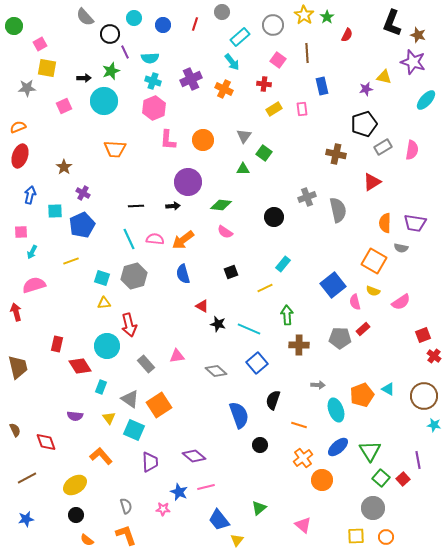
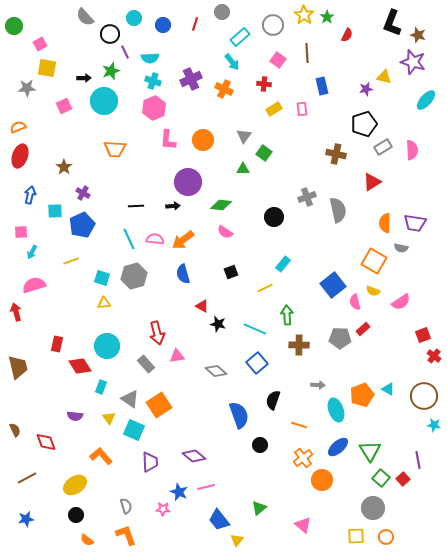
pink semicircle at (412, 150): rotated 12 degrees counterclockwise
red arrow at (129, 325): moved 28 px right, 8 px down
cyan line at (249, 329): moved 6 px right
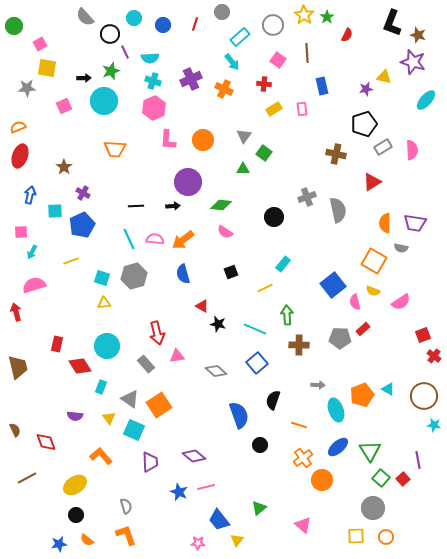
pink star at (163, 509): moved 35 px right, 34 px down
blue star at (26, 519): moved 33 px right, 25 px down
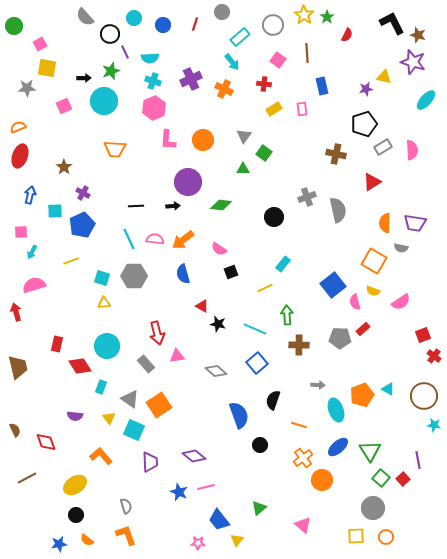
black L-shape at (392, 23): rotated 132 degrees clockwise
pink semicircle at (225, 232): moved 6 px left, 17 px down
gray hexagon at (134, 276): rotated 15 degrees clockwise
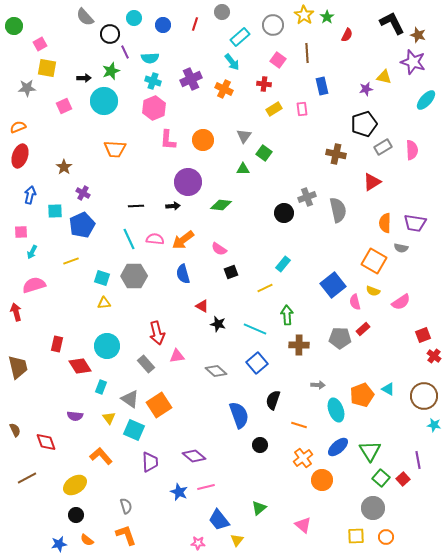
black circle at (274, 217): moved 10 px right, 4 px up
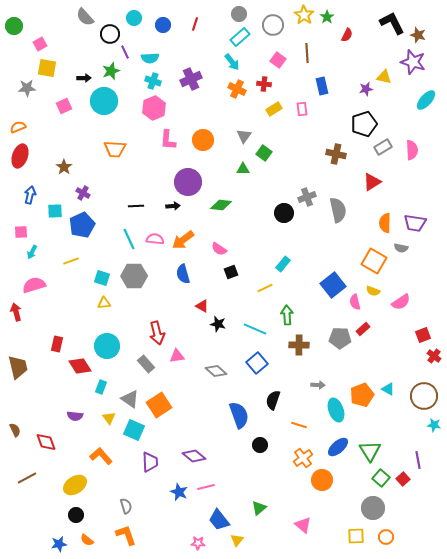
gray circle at (222, 12): moved 17 px right, 2 px down
orange cross at (224, 89): moved 13 px right
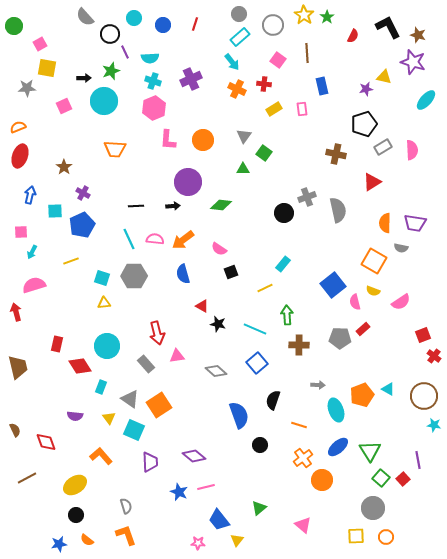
black L-shape at (392, 23): moved 4 px left, 4 px down
red semicircle at (347, 35): moved 6 px right, 1 px down
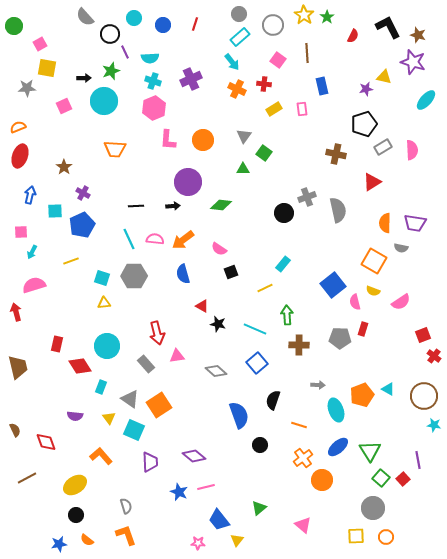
red rectangle at (363, 329): rotated 32 degrees counterclockwise
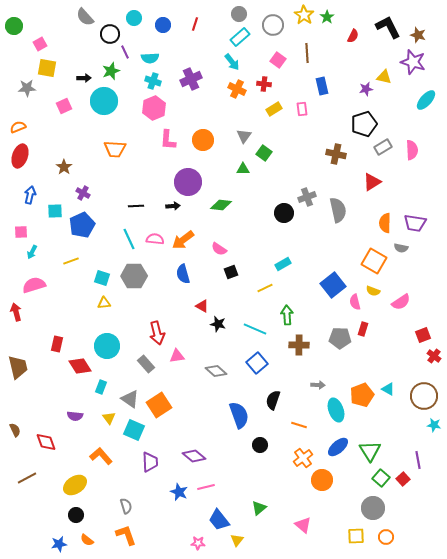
cyan rectangle at (283, 264): rotated 21 degrees clockwise
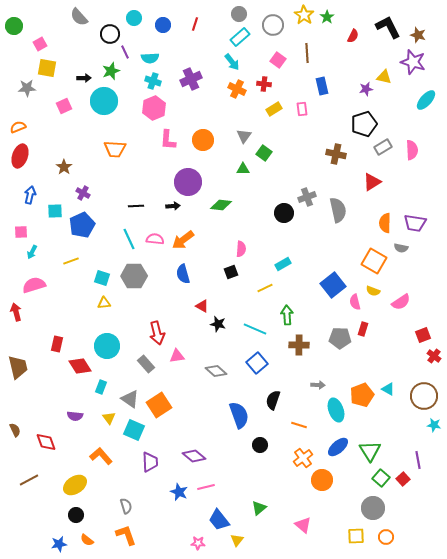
gray semicircle at (85, 17): moved 6 px left
pink semicircle at (219, 249): moved 22 px right; rotated 119 degrees counterclockwise
brown line at (27, 478): moved 2 px right, 2 px down
